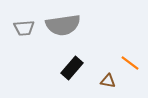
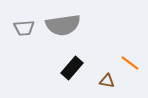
brown triangle: moved 1 px left
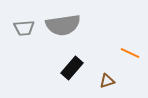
orange line: moved 10 px up; rotated 12 degrees counterclockwise
brown triangle: rotated 28 degrees counterclockwise
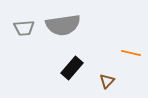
orange line: moved 1 px right; rotated 12 degrees counterclockwise
brown triangle: rotated 28 degrees counterclockwise
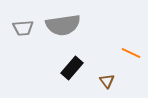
gray trapezoid: moved 1 px left
orange line: rotated 12 degrees clockwise
brown triangle: rotated 21 degrees counterclockwise
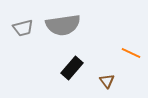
gray trapezoid: rotated 10 degrees counterclockwise
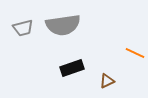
orange line: moved 4 px right
black rectangle: rotated 30 degrees clockwise
brown triangle: rotated 42 degrees clockwise
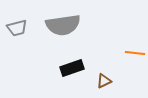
gray trapezoid: moved 6 px left
orange line: rotated 18 degrees counterclockwise
brown triangle: moved 3 px left
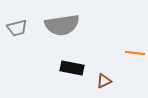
gray semicircle: moved 1 px left
black rectangle: rotated 30 degrees clockwise
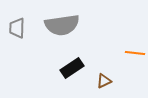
gray trapezoid: rotated 105 degrees clockwise
black rectangle: rotated 45 degrees counterclockwise
